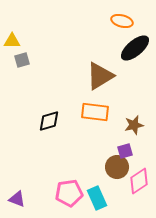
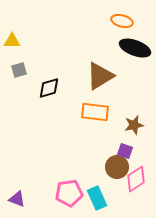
black ellipse: rotated 60 degrees clockwise
gray square: moved 3 px left, 10 px down
black diamond: moved 33 px up
purple square: rotated 35 degrees clockwise
pink diamond: moved 3 px left, 2 px up
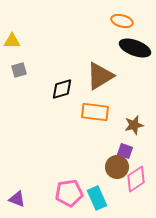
black diamond: moved 13 px right, 1 px down
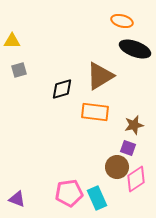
black ellipse: moved 1 px down
purple square: moved 3 px right, 3 px up
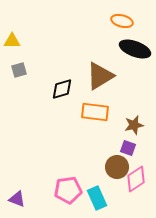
pink pentagon: moved 1 px left, 3 px up
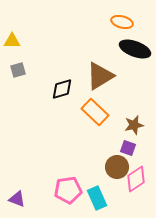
orange ellipse: moved 1 px down
gray square: moved 1 px left
orange rectangle: rotated 36 degrees clockwise
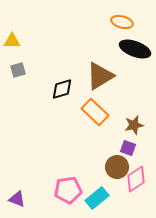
cyan rectangle: rotated 75 degrees clockwise
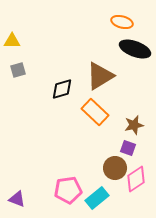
brown circle: moved 2 px left, 1 px down
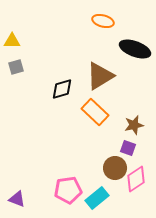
orange ellipse: moved 19 px left, 1 px up
gray square: moved 2 px left, 3 px up
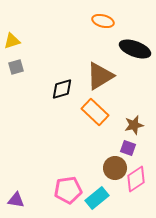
yellow triangle: rotated 18 degrees counterclockwise
purple triangle: moved 1 px left, 1 px down; rotated 12 degrees counterclockwise
